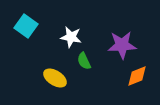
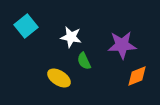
cyan square: rotated 15 degrees clockwise
yellow ellipse: moved 4 px right
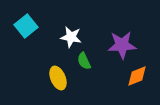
yellow ellipse: moved 1 px left; rotated 35 degrees clockwise
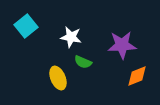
green semicircle: moved 1 px left, 1 px down; rotated 42 degrees counterclockwise
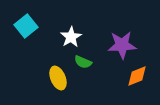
white star: rotated 30 degrees clockwise
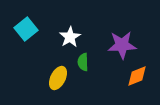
cyan square: moved 3 px down
white star: moved 1 px left
green semicircle: rotated 66 degrees clockwise
yellow ellipse: rotated 50 degrees clockwise
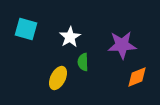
cyan square: rotated 35 degrees counterclockwise
orange diamond: moved 1 px down
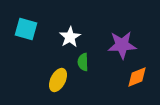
yellow ellipse: moved 2 px down
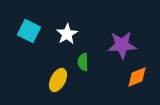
cyan square: moved 3 px right, 2 px down; rotated 10 degrees clockwise
white star: moved 3 px left, 3 px up
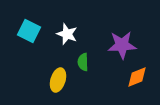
white star: rotated 20 degrees counterclockwise
yellow ellipse: rotated 10 degrees counterclockwise
